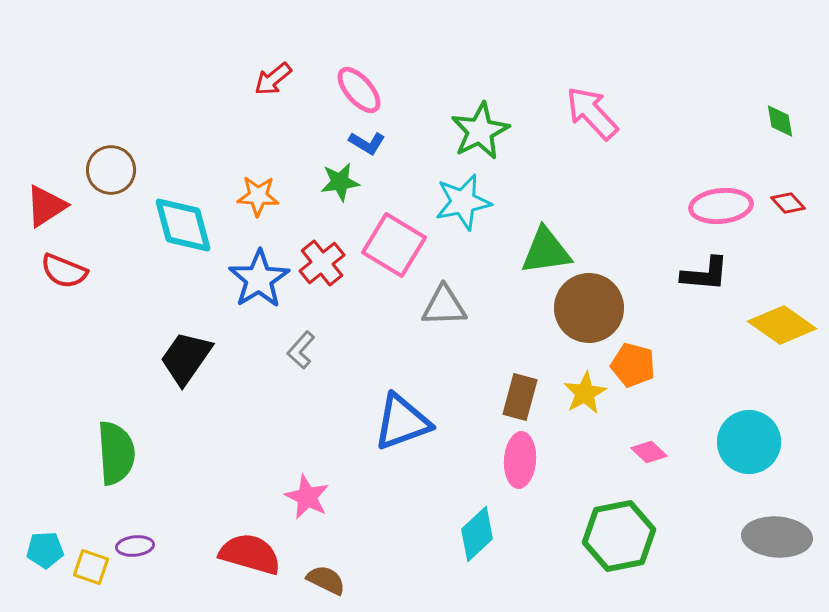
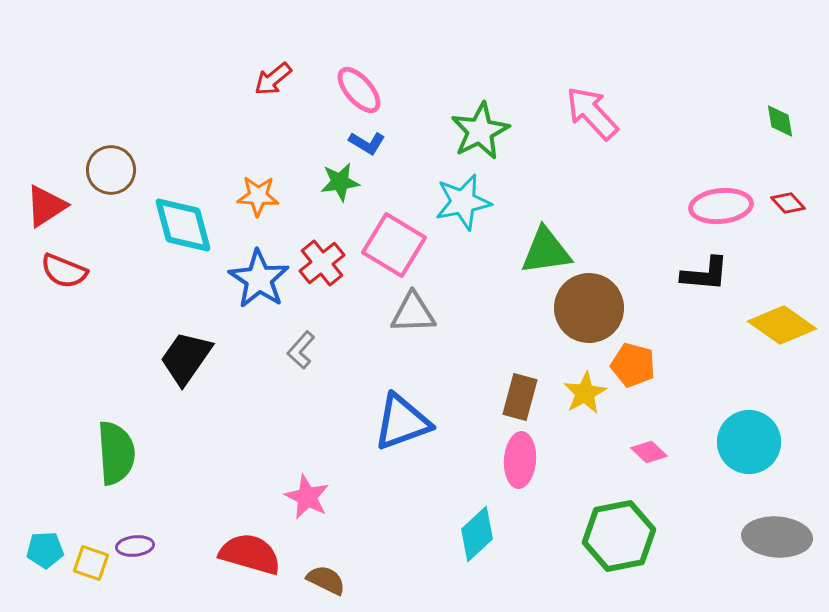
blue star at (259, 279): rotated 6 degrees counterclockwise
gray triangle at (444, 306): moved 31 px left, 7 px down
yellow square at (91, 567): moved 4 px up
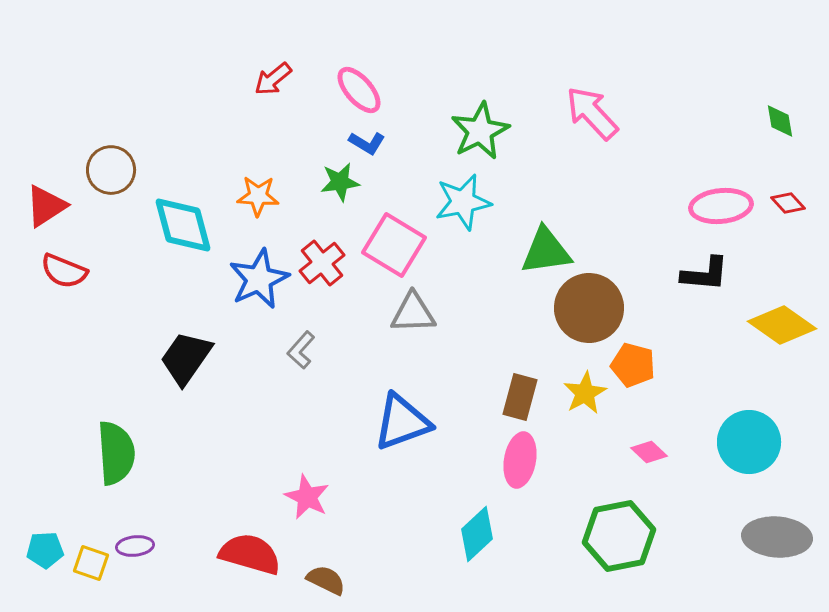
blue star at (259, 279): rotated 14 degrees clockwise
pink ellipse at (520, 460): rotated 6 degrees clockwise
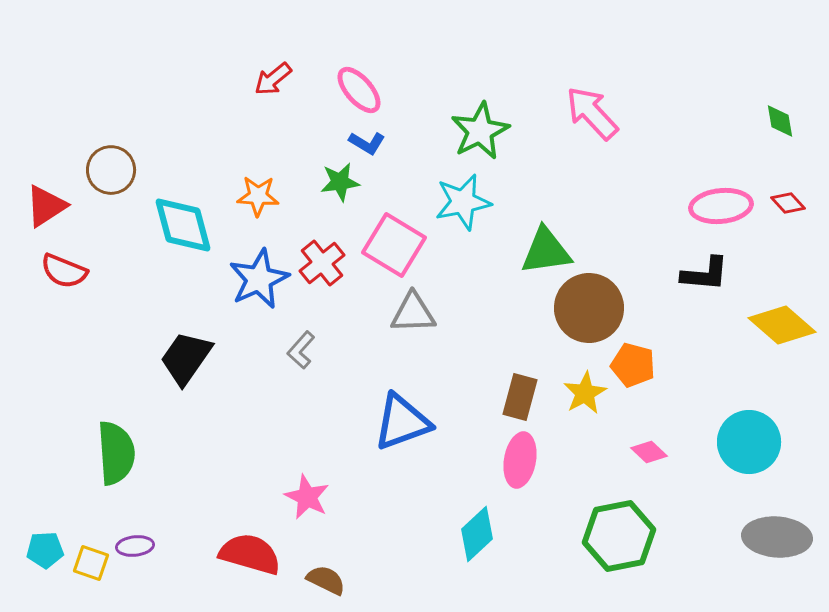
yellow diamond at (782, 325): rotated 6 degrees clockwise
